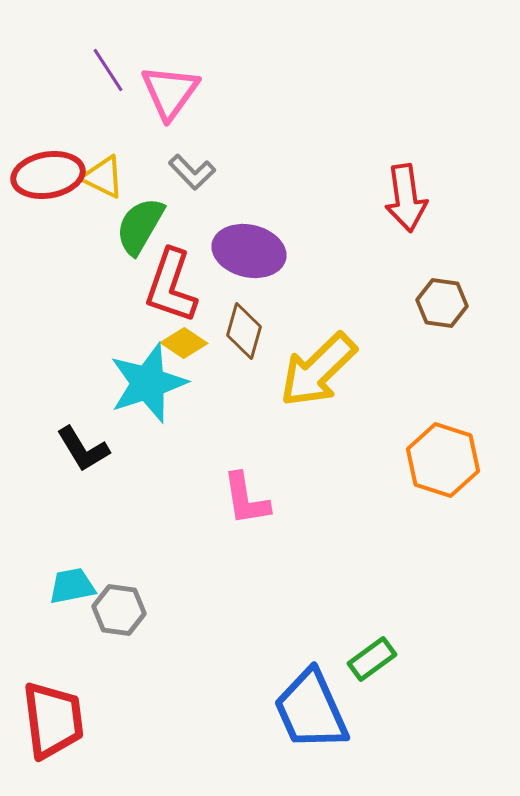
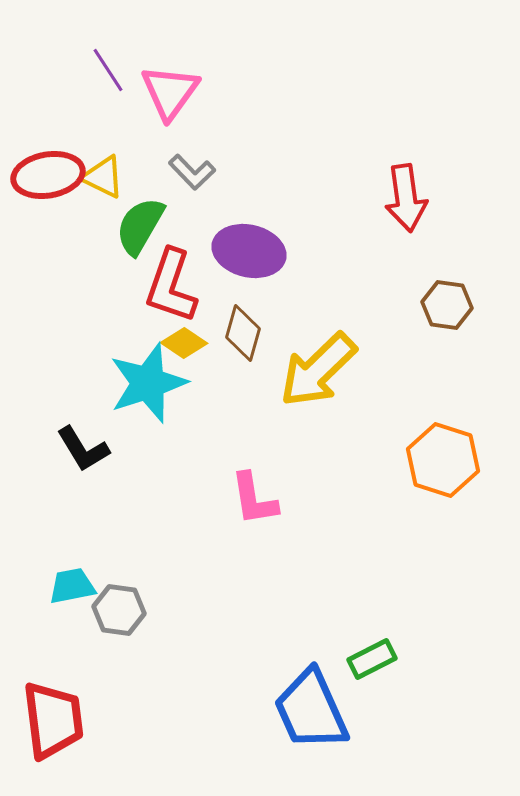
brown hexagon: moved 5 px right, 2 px down
brown diamond: moved 1 px left, 2 px down
pink L-shape: moved 8 px right
green rectangle: rotated 9 degrees clockwise
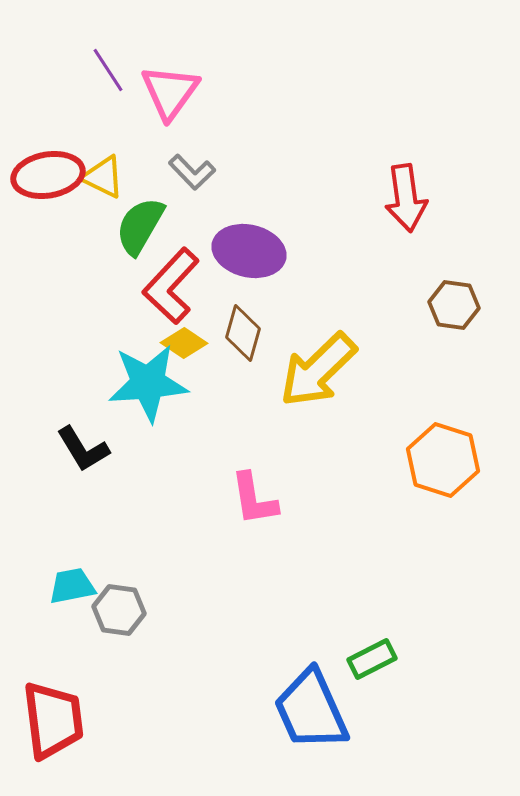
red L-shape: rotated 24 degrees clockwise
brown hexagon: moved 7 px right
cyan star: rotated 14 degrees clockwise
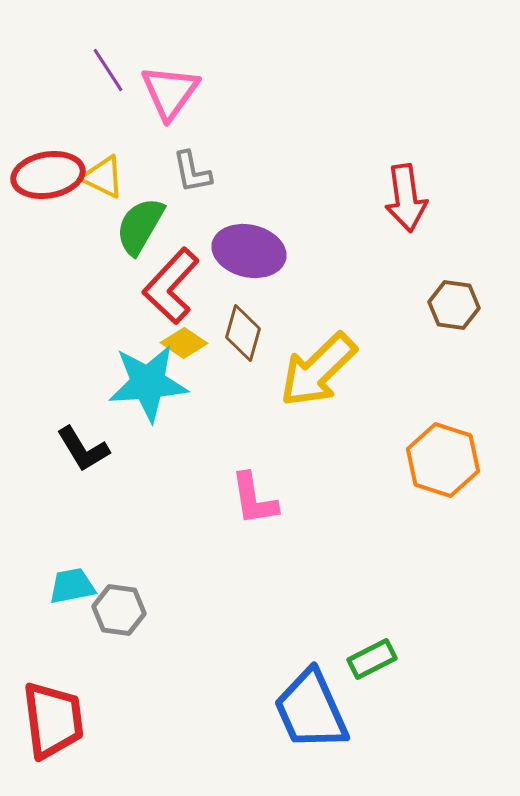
gray L-shape: rotated 33 degrees clockwise
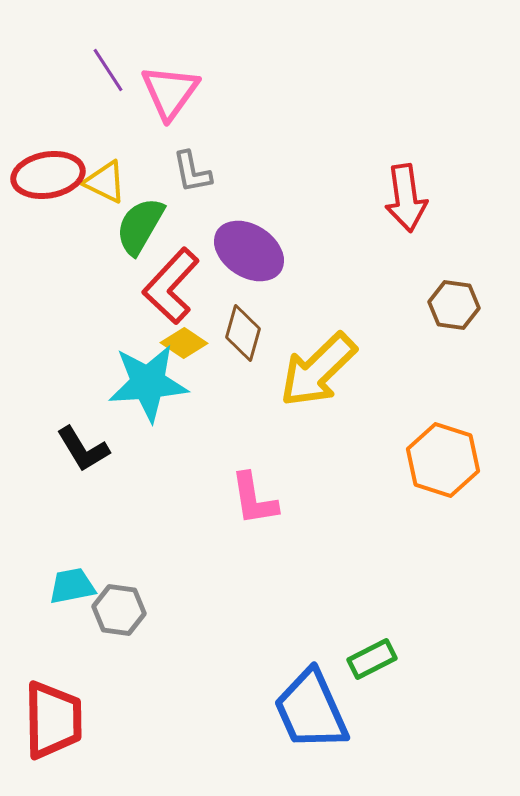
yellow triangle: moved 2 px right, 5 px down
purple ellipse: rotated 20 degrees clockwise
red trapezoid: rotated 6 degrees clockwise
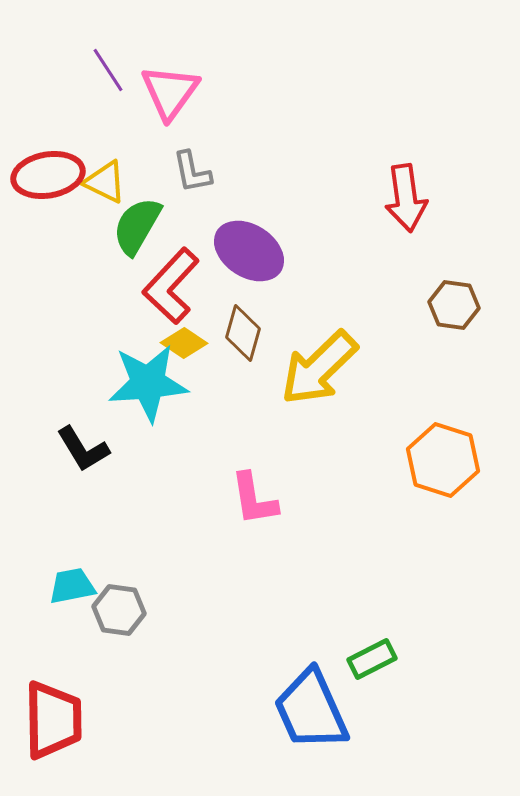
green semicircle: moved 3 px left
yellow arrow: moved 1 px right, 2 px up
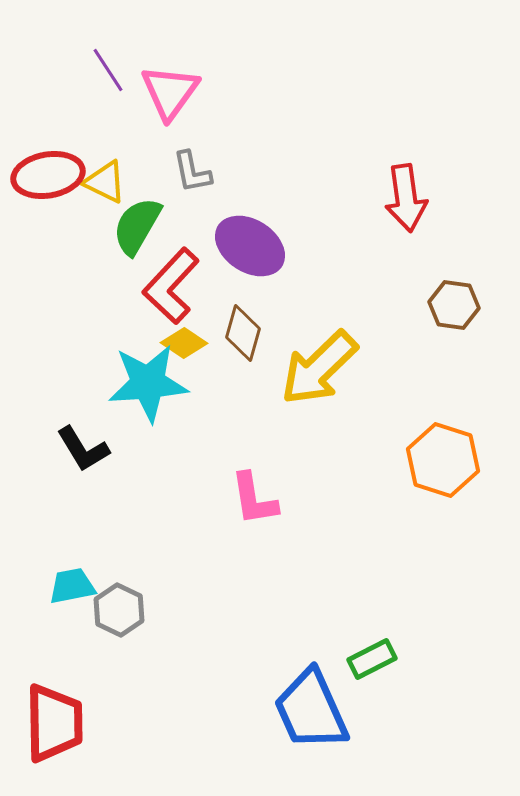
purple ellipse: moved 1 px right, 5 px up
gray hexagon: rotated 18 degrees clockwise
red trapezoid: moved 1 px right, 3 px down
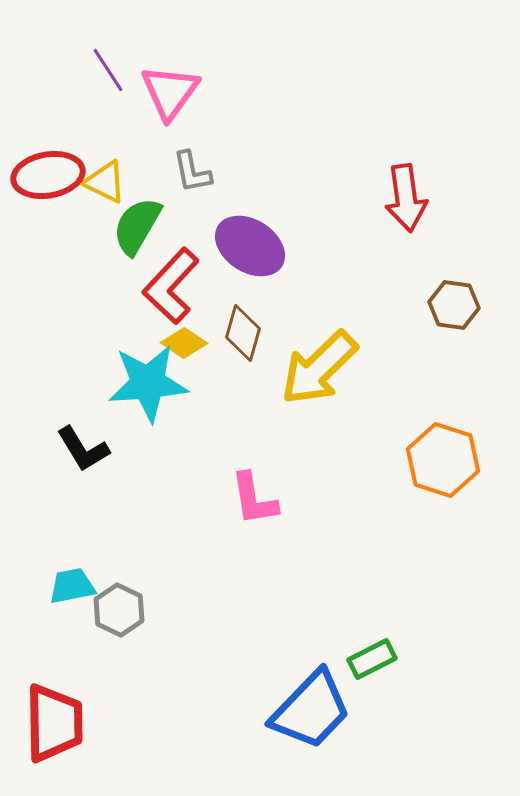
blue trapezoid: rotated 112 degrees counterclockwise
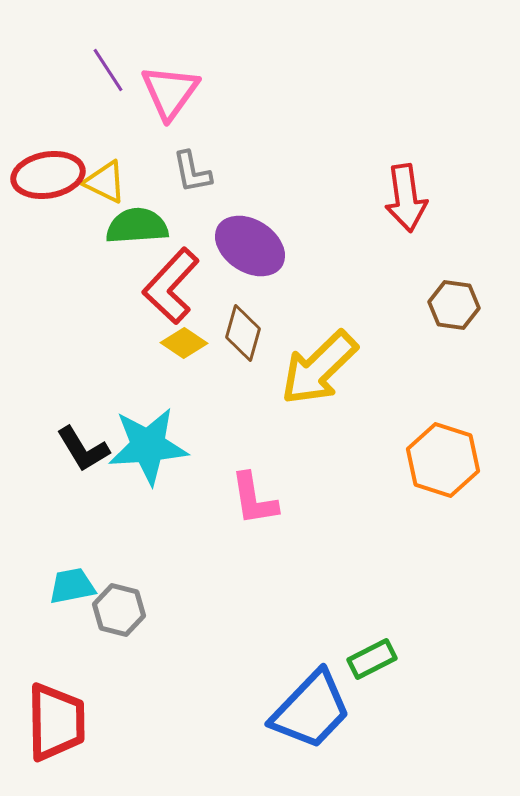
green semicircle: rotated 56 degrees clockwise
cyan star: moved 63 px down
gray hexagon: rotated 12 degrees counterclockwise
red trapezoid: moved 2 px right, 1 px up
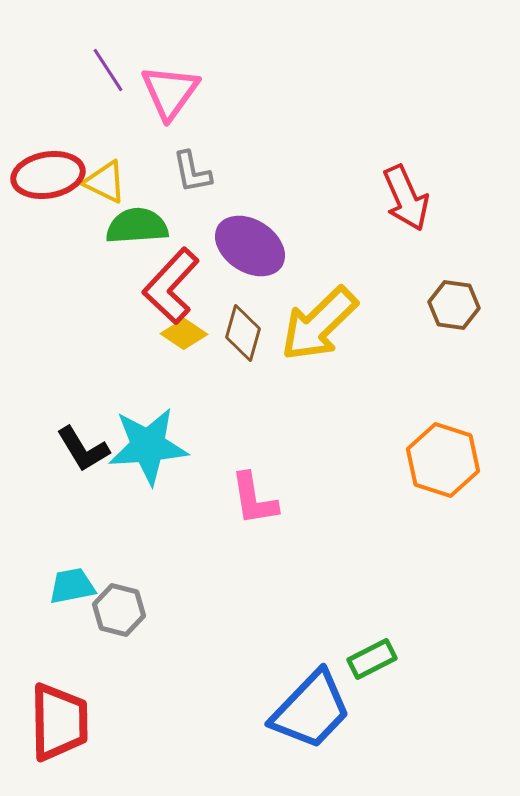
red arrow: rotated 16 degrees counterclockwise
yellow diamond: moved 9 px up
yellow arrow: moved 44 px up
red trapezoid: moved 3 px right
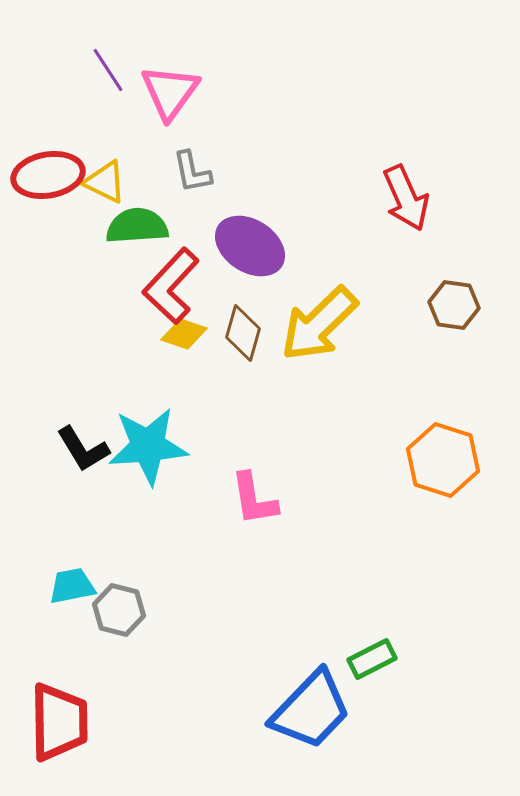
yellow diamond: rotated 15 degrees counterclockwise
